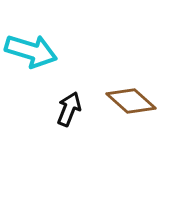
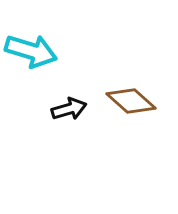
black arrow: rotated 52 degrees clockwise
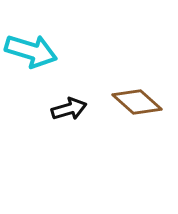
brown diamond: moved 6 px right, 1 px down
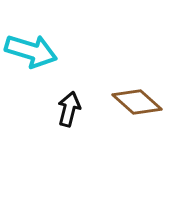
black arrow: rotated 60 degrees counterclockwise
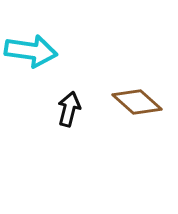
cyan arrow: rotated 9 degrees counterclockwise
